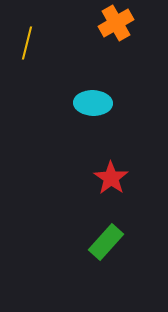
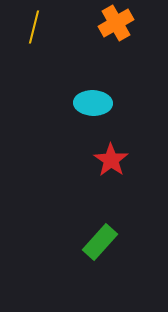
yellow line: moved 7 px right, 16 px up
red star: moved 18 px up
green rectangle: moved 6 px left
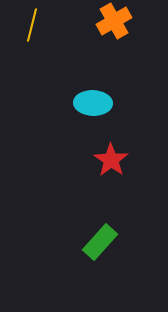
orange cross: moved 2 px left, 2 px up
yellow line: moved 2 px left, 2 px up
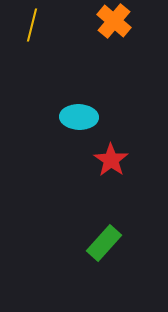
orange cross: rotated 20 degrees counterclockwise
cyan ellipse: moved 14 px left, 14 px down
green rectangle: moved 4 px right, 1 px down
